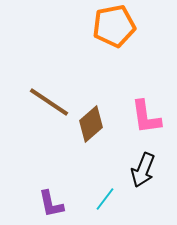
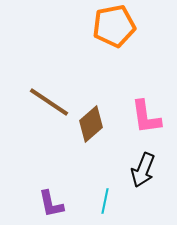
cyan line: moved 2 px down; rotated 25 degrees counterclockwise
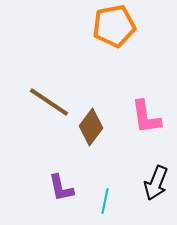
brown diamond: moved 3 px down; rotated 12 degrees counterclockwise
black arrow: moved 13 px right, 13 px down
purple L-shape: moved 10 px right, 16 px up
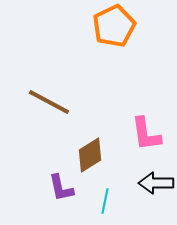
orange pentagon: rotated 15 degrees counterclockwise
brown line: rotated 6 degrees counterclockwise
pink L-shape: moved 17 px down
brown diamond: moved 1 px left, 28 px down; rotated 21 degrees clockwise
black arrow: rotated 68 degrees clockwise
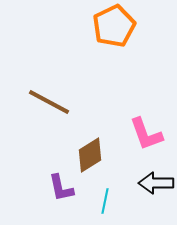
pink L-shape: rotated 12 degrees counterclockwise
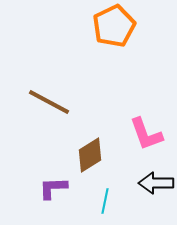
purple L-shape: moved 8 px left; rotated 100 degrees clockwise
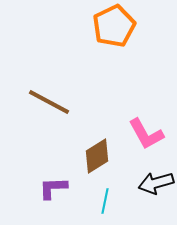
pink L-shape: rotated 9 degrees counterclockwise
brown diamond: moved 7 px right, 1 px down
black arrow: rotated 16 degrees counterclockwise
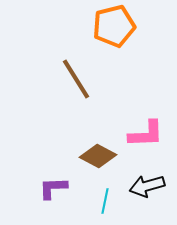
orange pentagon: rotated 12 degrees clockwise
brown line: moved 27 px right, 23 px up; rotated 30 degrees clockwise
pink L-shape: rotated 63 degrees counterclockwise
brown diamond: moved 1 px right; rotated 60 degrees clockwise
black arrow: moved 9 px left, 3 px down
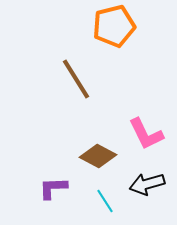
pink L-shape: rotated 66 degrees clockwise
black arrow: moved 2 px up
cyan line: rotated 45 degrees counterclockwise
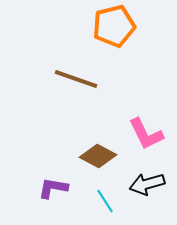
brown line: rotated 39 degrees counterclockwise
purple L-shape: rotated 12 degrees clockwise
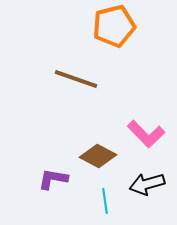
pink L-shape: rotated 18 degrees counterclockwise
purple L-shape: moved 9 px up
cyan line: rotated 25 degrees clockwise
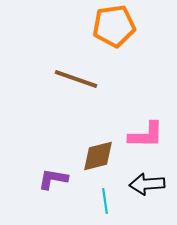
orange pentagon: rotated 6 degrees clockwise
pink L-shape: moved 1 px down; rotated 45 degrees counterclockwise
brown diamond: rotated 42 degrees counterclockwise
black arrow: rotated 12 degrees clockwise
